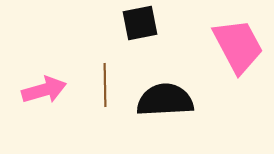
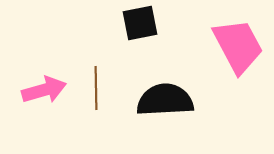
brown line: moved 9 px left, 3 px down
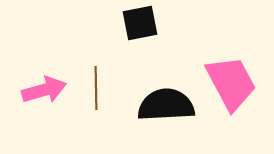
pink trapezoid: moved 7 px left, 37 px down
black semicircle: moved 1 px right, 5 px down
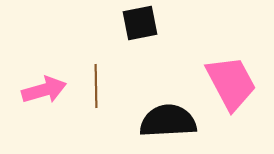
brown line: moved 2 px up
black semicircle: moved 2 px right, 16 px down
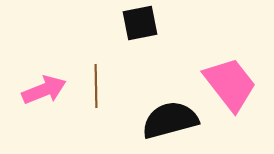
pink trapezoid: moved 1 px left, 1 px down; rotated 10 degrees counterclockwise
pink arrow: rotated 6 degrees counterclockwise
black semicircle: moved 2 px right, 1 px up; rotated 12 degrees counterclockwise
